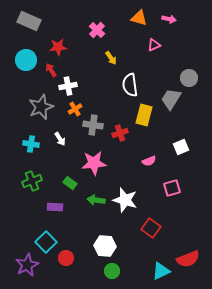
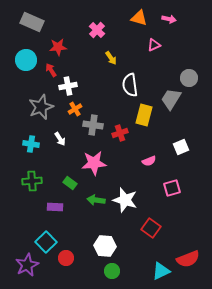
gray rectangle: moved 3 px right, 1 px down
green cross: rotated 18 degrees clockwise
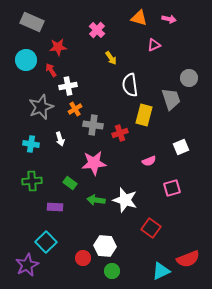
gray trapezoid: rotated 130 degrees clockwise
white arrow: rotated 16 degrees clockwise
red circle: moved 17 px right
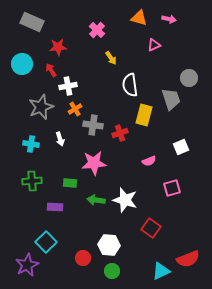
cyan circle: moved 4 px left, 4 px down
green rectangle: rotated 32 degrees counterclockwise
white hexagon: moved 4 px right, 1 px up
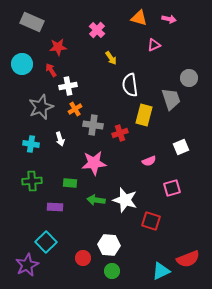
red square: moved 7 px up; rotated 18 degrees counterclockwise
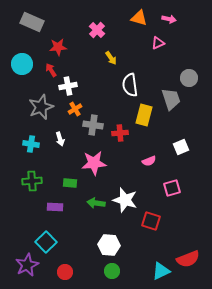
pink triangle: moved 4 px right, 2 px up
red cross: rotated 14 degrees clockwise
green arrow: moved 3 px down
red circle: moved 18 px left, 14 px down
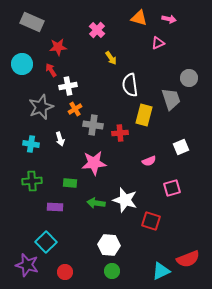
purple star: rotated 30 degrees counterclockwise
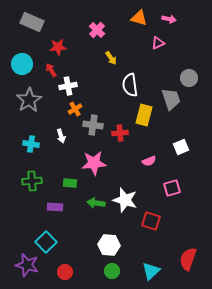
gray star: moved 12 px left, 7 px up; rotated 10 degrees counterclockwise
white arrow: moved 1 px right, 3 px up
red semicircle: rotated 130 degrees clockwise
cyan triangle: moved 10 px left; rotated 18 degrees counterclockwise
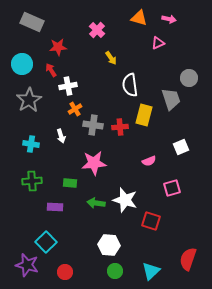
red cross: moved 6 px up
green circle: moved 3 px right
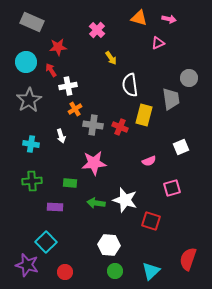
cyan circle: moved 4 px right, 2 px up
gray trapezoid: rotated 10 degrees clockwise
red cross: rotated 28 degrees clockwise
